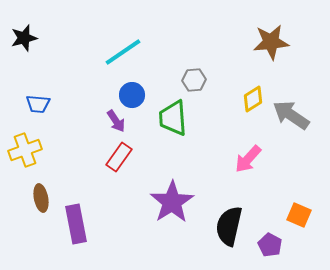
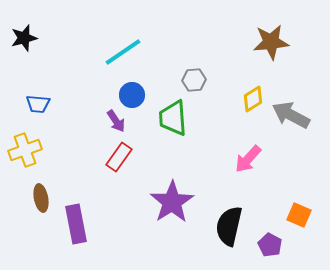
gray arrow: rotated 6 degrees counterclockwise
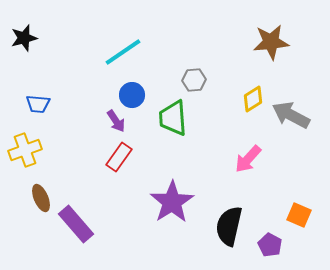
brown ellipse: rotated 12 degrees counterclockwise
purple rectangle: rotated 30 degrees counterclockwise
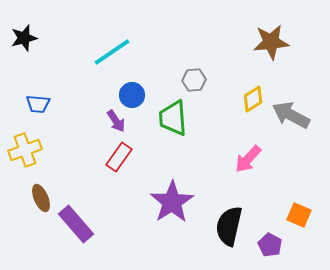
cyan line: moved 11 px left
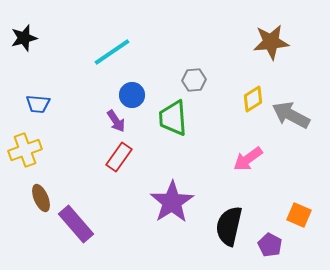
pink arrow: rotated 12 degrees clockwise
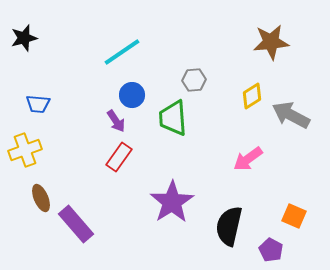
cyan line: moved 10 px right
yellow diamond: moved 1 px left, 3 px up
orange square: moved 5 px left, 1 px down
purple pentagon: moved 1 px right, 5 px down
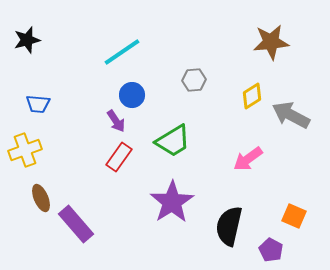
black star: moved 3 px right, 2 px down
green trapezoid: moved 23 px down; rotated 117 degrees counterclockwise
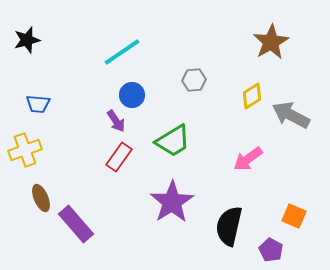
brown star: rotated 24 degrees counterclockwise
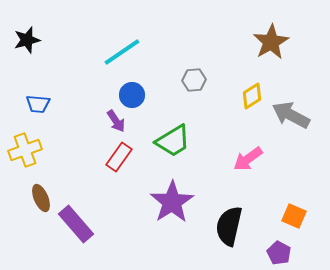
purple pentagon: moved 8 px right, 3 px down
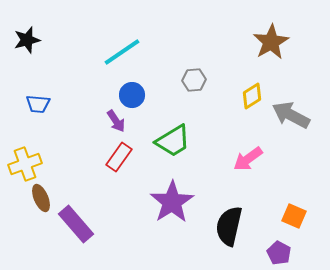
yellow cross: moved 14 px down
